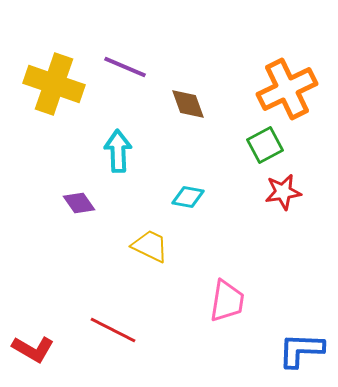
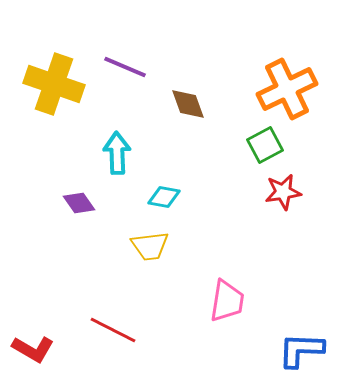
cyan arrow: moved 1 px left, 2 px down
cyan diamond: moved 24 px left
yellow trapezoid: rotated 147 degrees clockwise
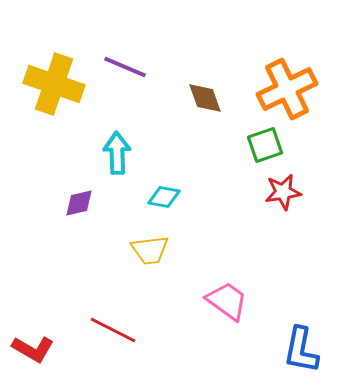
brown diamond: moved 17 px right, 6 px up
green square: rotated 9 degrees clockwise
purple diamond: rotated 68 degrees counterclockwise
yellow trapezoid: moved 4 px down
pink trapezoid: rotated 63 degrees counterclockwise
blue L-shape: rotated 81 degrees counterclockwise
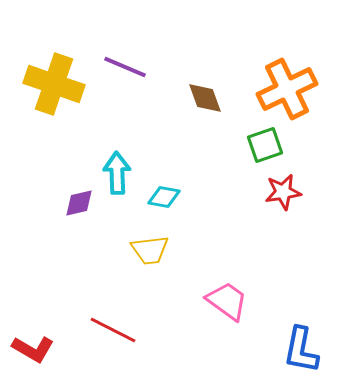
cyan arrow: moved 20 px down
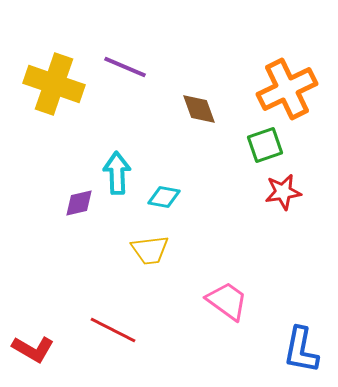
brown diamond: moved 6 px left, 11 px down
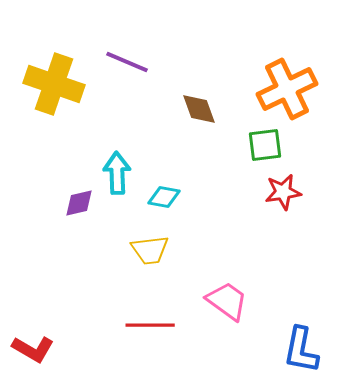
purple line: moved 2 px right, 5 px up
green square: rotated 12 degrees clockwise
red line: moved 37 px right, 5 px up; rotated 27 degrees counterclockwise
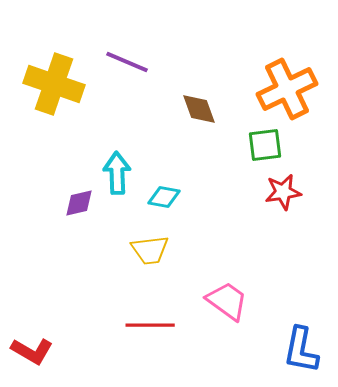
red L-shape: moved 1 px left, 2 px down
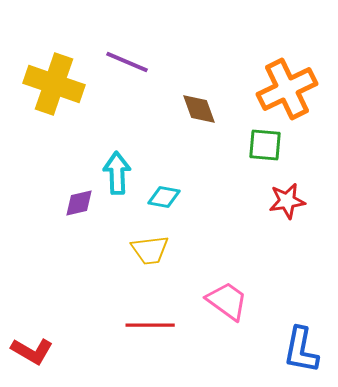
green square: rotated 12 degrees clockwise
red star: moved 4 px right, 9 px down
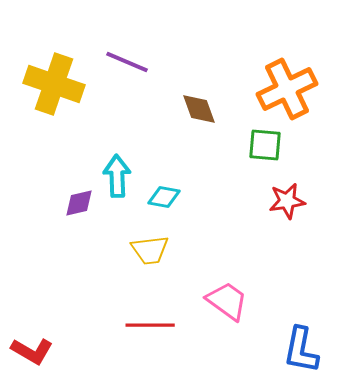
cyan arrow: moved 3 px down
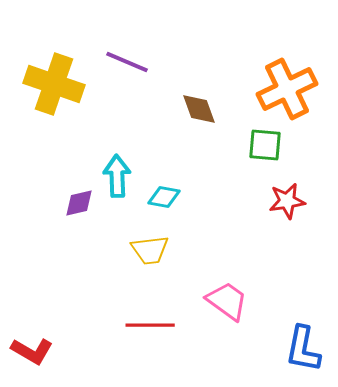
blue L-shape: moved 2 px right, 1 px up
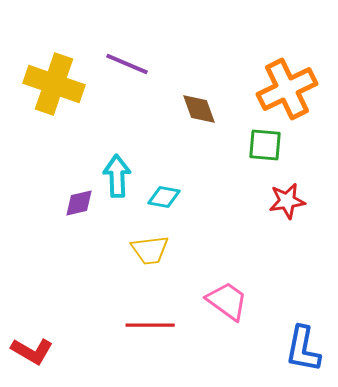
purple line: moved 2 px down
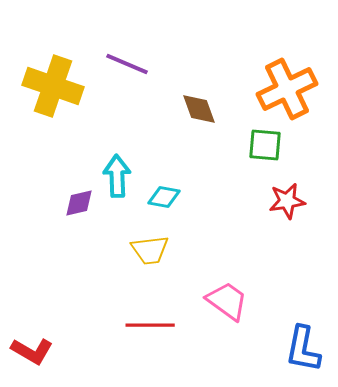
yellow cross: moved 1 px left, 2 px down
